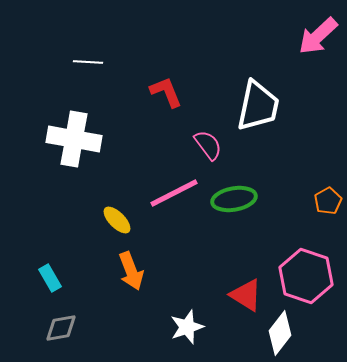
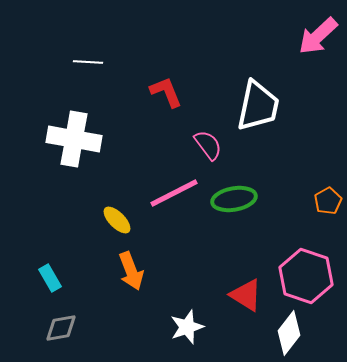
white diamond: moved 9 px right
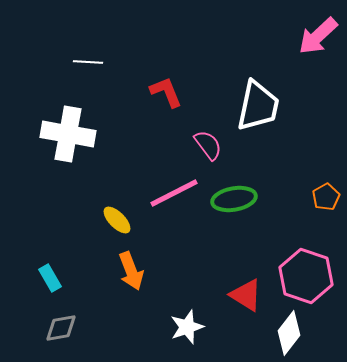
white cross: moved 6 px left, 5 px up
orange pentagon: moved 2 px left, 4 px up
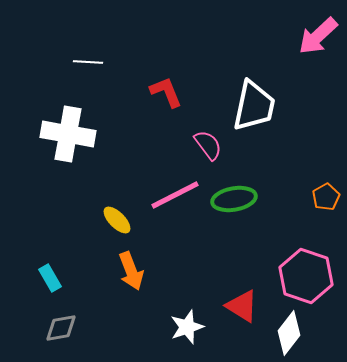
white trapezoid: moved 4 px left
pink line: moved 1 px right, 2 px down
red triangle: moved 4 px left, 11 px down
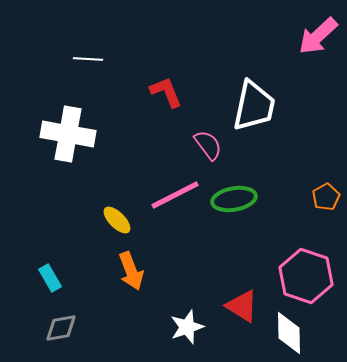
white line: moved 3 px up
white diamond: rotated 39 degrees counterclockwise
